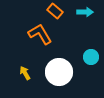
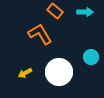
yellow arrow: rotated 88 degrees counterclockwise
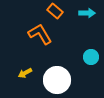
cyan arrow: moved 2 px right, 1 px down
white circle: moved 2 px left, 8 px down
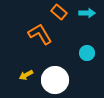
orange rectangle: moved 4 px right, 1 px down
cyan circle: moved 4 px left, 4 px up
yellow arrow: moved 1 px right, 2 px down
white circle: moved 2 px left
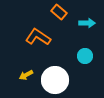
cyan arrow: moved 10 px down
orange L-shape: moved 2 px left, 3 px down; rotated 25 degrees counterclockwise
cyan circle: moved 2 px left, 3 px down
